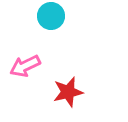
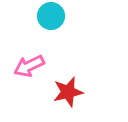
pink arrow: moved 4 px right
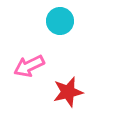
cyan circle: moved 9 px right, 5 px down
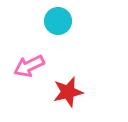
cyan circle: moved 2 px left
